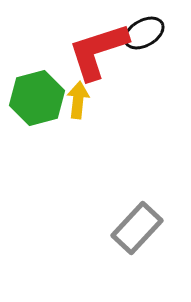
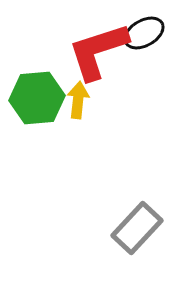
green hexagon: rotated 10 degrees clockwise
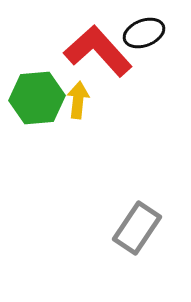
black ellipse: rotated 9 degrees clockwise
red L-shape: rotated 66 degrees clockwise
gray rectangle: rotated 9 degrees counterclockwise
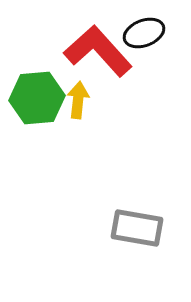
gray rectangle: rotated 66 degrees clockwise
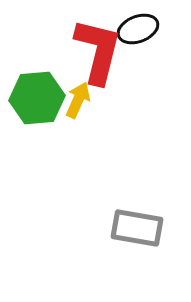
black ellipse: moved 6 px left, 4 px up
red L-shape: rotated 56 degrees clockwise
yellow arrow: rotated 18 degrees clockwise
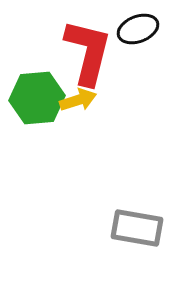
red L-shape: moved 10 px left, 1 px down
yellow arrow: rotated 48 degrees clockwise
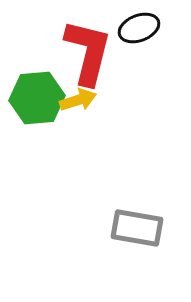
black ellipse: moved 1 px right, 1 px up
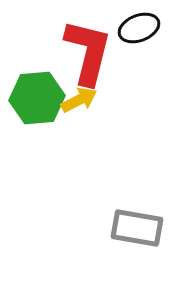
yellow arrow: moved 1 px right; rotated 9 degrees counterclockwise
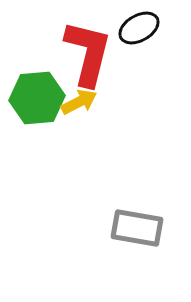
black ellipse: rotated 9 degrees counterclockwise
red L-shape: moved 1 px down
yellow arrow: moved 2 px down
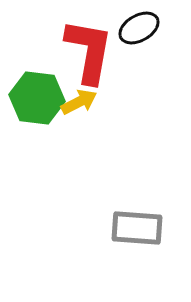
red L-shape: moved 1 px right, 2 px up; rotated 4 degrees counterclockwise
green hexagon: rotated 12 degrees clockwise
gray rectangle: rotated 6 degrees counterclockwise
